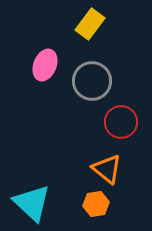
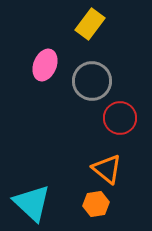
red circle: moved 1 px left, 4 px up
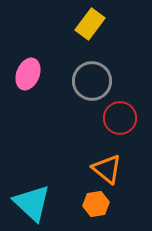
pink ellipse: moved 17 px left, 9 px down
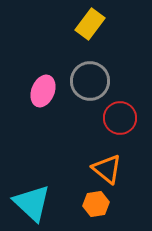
pink ellipse: moved 15 px right, 17 px down
gray circle: moved 2 px left
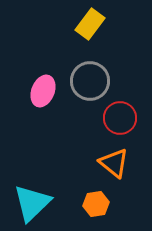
orange triangle: moved 7 px right, 6 px up
cyan triangle: rotated 33 degrees clockwise
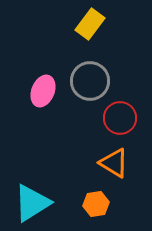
orange triangle: rotated 8 degrees counterclockwise
cyan triangle: rotated 12 degrees clockwise
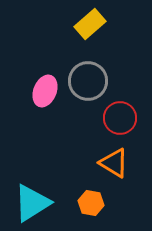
yellow rectangle: rotated 12 degrees clockwise
gray circle: moved 2 px left
pink ellipse: moved 2 px right
orange hexagon: moved 5 px left, 1 px up; rotated 20 degrees clockwise
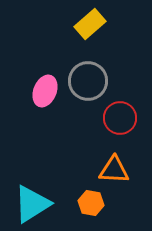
orange triangle: moved 7 px down; rotated 28 degrees counterclockwise
cyan triangle: moved 1 px down
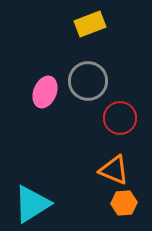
yellow rectangle: rotated 20 degrees clockwise
pink ellipse: moved 1 px down
orange triangle: rotated 20 degrees clockwise
orange hexagon: moved 33 px right; rotated 15 degrees counterclockwise
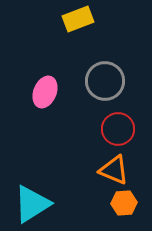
yellow rectangle: moved 12 px left, 5 px up
gray circle: moved 17 px right
red circle: moved 2 px left, 11 px down
